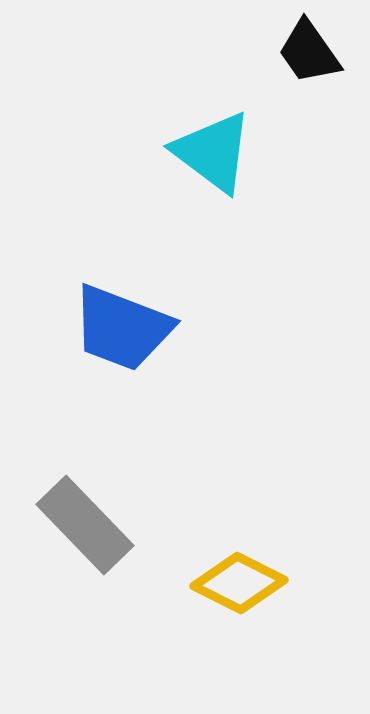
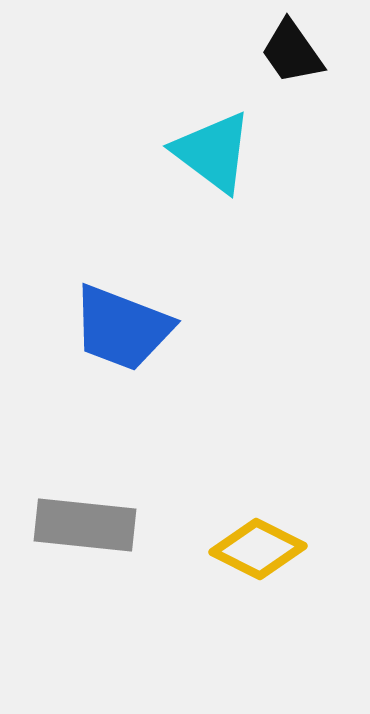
black trapezoid: moved 17 px left
gray rectangle: rotated 40 degrees counterclockwise
yellow diamond: moved 19 px right, 34 px up
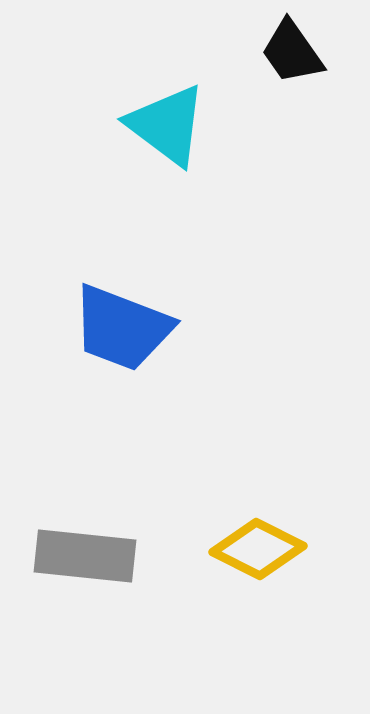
cyan triangle: moved 46 px left, 27 px up
gray rectangle: moved 31 px down
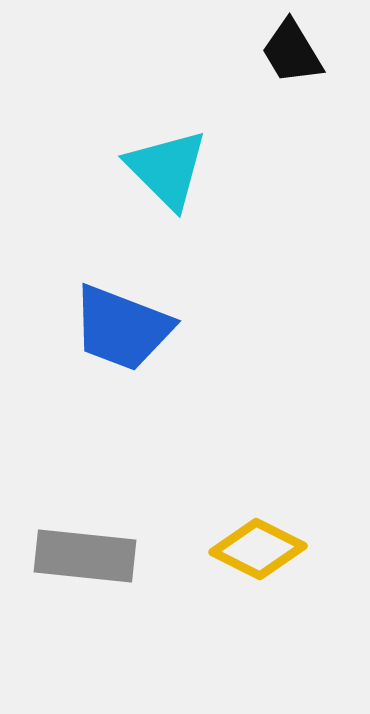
black trapezoid: rotated 4 degrees clockwise
cyan triangle: moved 44 px down; rotated 8 degrees clockwise
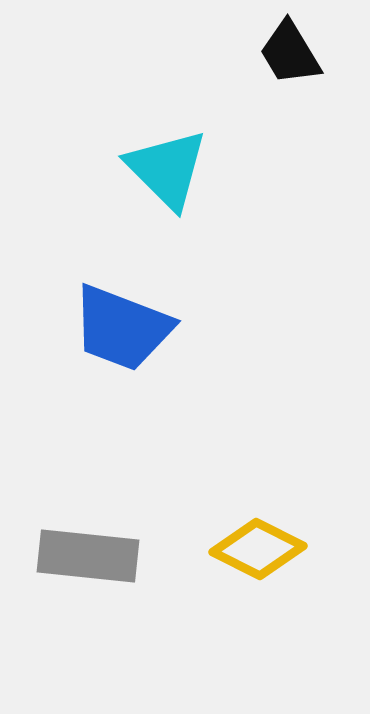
black trapezoid: moved 2 px left, 1 px down
gray rectangle: moved 3 px right
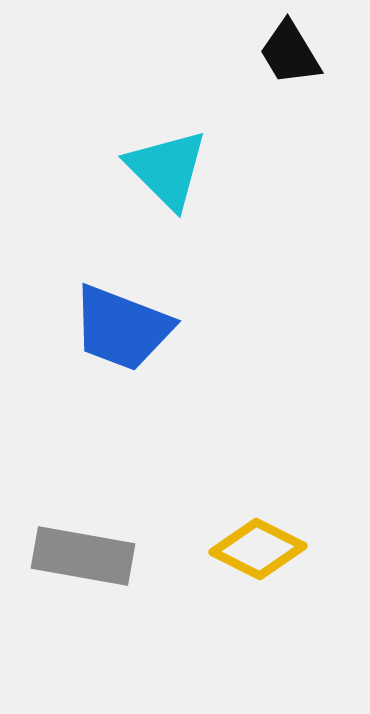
gray rectangle: moved 5 px left; rotated 4 degrees clockwise
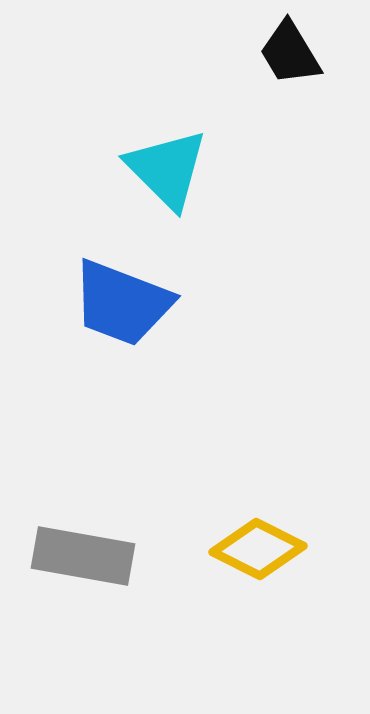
blue trapezoid: moved 25 px up
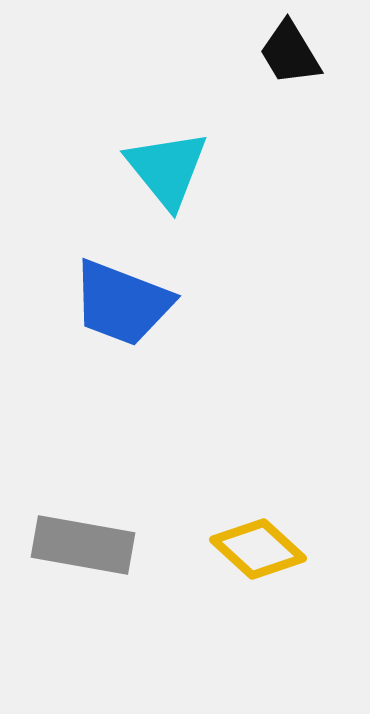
cyan triangle: rotated 6 degrees clockwise
yellow diamond: rotated 16 degrees clockwise
gray rectangle: moved 11 px up
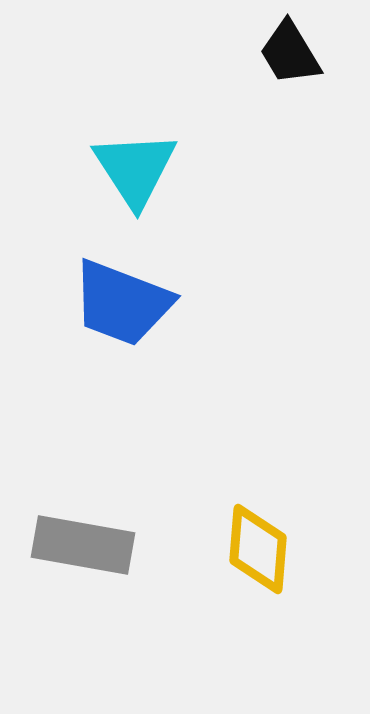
cyan triangle: moved 32 px left; rotated 6 degrees clockwise
yellow diamond: rotated 52 degrees clockwise
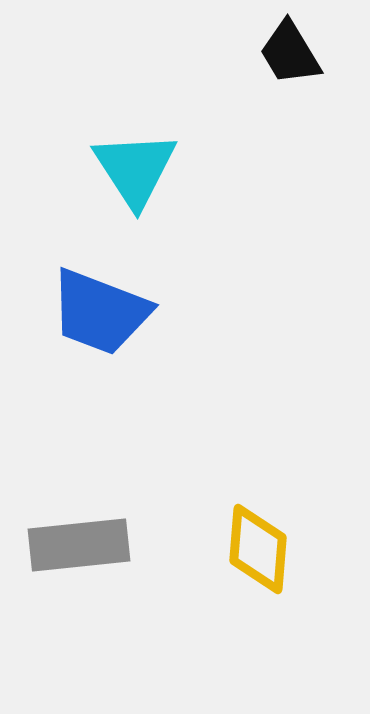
blue trapezoid: moved 22 px left, 9 px down
gray rectangle: moved 4 px left; rotated 16 degrees counterclockwise
